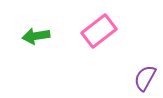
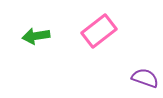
purple semicircle: rotated 80 degrees clockwise
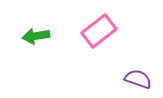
purple semicircle: moved 7 px left, 1 px down
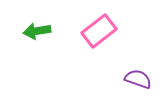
green arrow: moved 1 px right, 5 px up
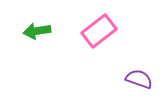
purple semicircle: moved 1 px right
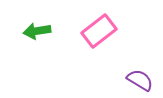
purple semicircle: moved 1 px right, 1 px down; rotated 12 degrees clockwise
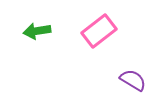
purple semicircle: moved 7 px left
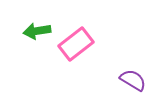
pink rectangle: moved 23 px left, 13 px down
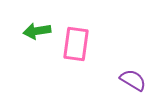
pink rectangle: rotated 44 degrees counterclockwise
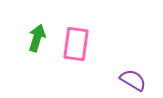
green arrow: moved 7 px down; rotated 116 degrees clockwise
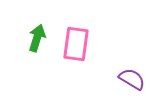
purple semicircle: moved 1 px left, 1 px up
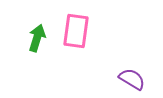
pink rectangle: moved 13 px up
